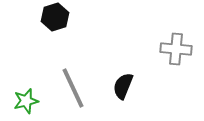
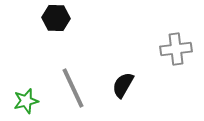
black hexagon: moved 1 px right, 1 px down; rotated 20 degrees clockwise
gray cross: rotated 12 degrees counterclockwise
black semicircle: moved 1 px up; rotated 8 degrees clockwise
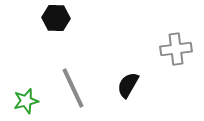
black semicircle: moved 5 px right
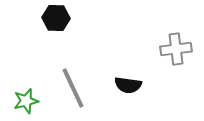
black semicircle: rotated 112 degrees counterclockwise
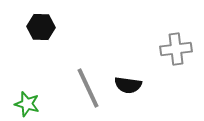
black hexagon: moved 15 px left, 9 px down
gray line: moved 15 px right
green star: moved 1 px right, 3 px down; rotated 30 degrees clockwise
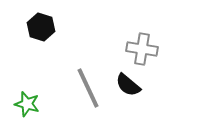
black hexagon: rotated 16 degrees clockwise
gray cross: moved 34 px left; rotated 16 degrees clockwise
black semicircle: rotated 32 degrees clockwise
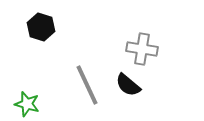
gray line: moved 1 px left, 3 px up
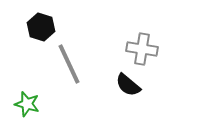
gray line: moved 18 px left, 21 px up
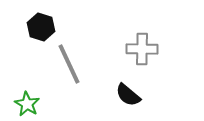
gray cross: rotated 8 degrees counterclockwise
black semicircle: moved 10 px down
green star: rotated 15 degrees clockwise
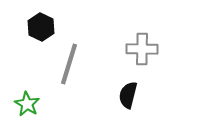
black hexagon: rotated 8 degrees clockwise
gray line: rotated 42 degrees clockwise
black semicircle: rotated 64 degrees clockwise
